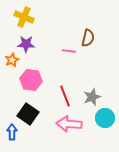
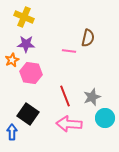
pink hexagon: moved 7 px up
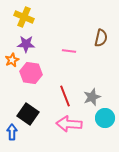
brown semicircle: moved 13 px right
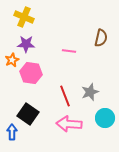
gray star: moved 2 px left, 5 px up
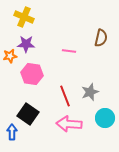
orange star: moved 2 px left, 4 px up; rotated 16 degrees clockwise
pink hexagon: moved 1 px right, 1 px down
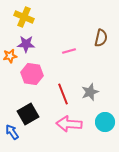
pink line: rotated 24 degrees counterclockwise
red line: moved 2 px left, 2 px up
black square: rotated 25 degrees clockwise
cyan circle: moved 4 px down
blue arrow: rotated 35 degrees counterclockwise
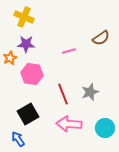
brown semicircle: rotated 42 degrees clockwise
orange star: moved 2 px down; rotated 16 degrees counterclockwise
cyan circle: moved 6 px down
blue arrow: moved 6 px right, 7 px down
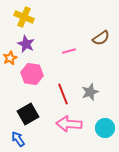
purple star: rotated 24 degrees clockwise
